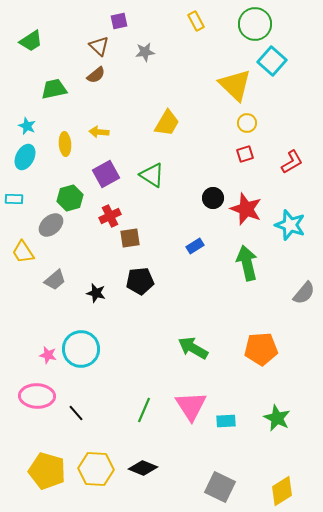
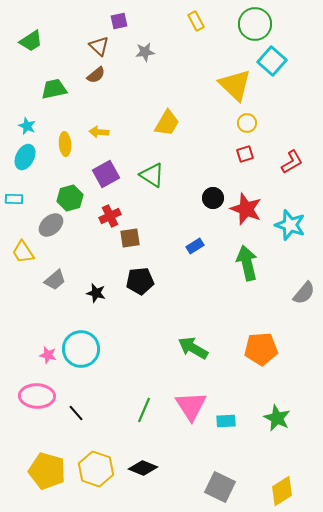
yellow hexagon at (96, 469): rotated 16 degrees clockwise
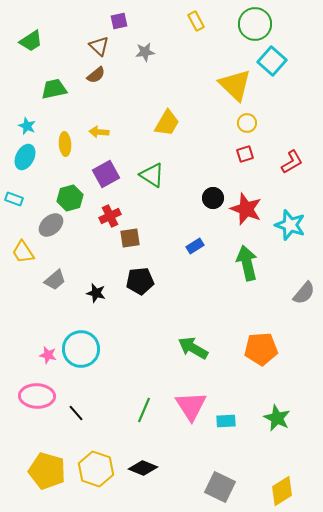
cyan rectangle at (14, 199): rotated 18 degrees clockwise
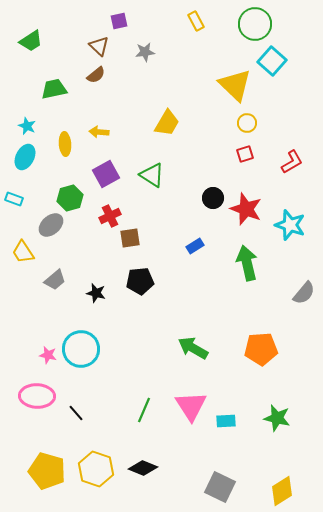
green star at (277, 418): rotated 12 degrees counterclockwise
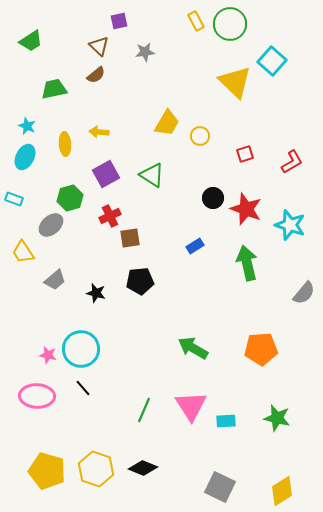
green circle at (255, 24): moved 25 px left
yellow triangle at (235, 85): moved 3 px up
yellow circle at (247, 123): moved 47 px left, 13 px down
black line at (76, 413): moved 7 px right, 25 px up
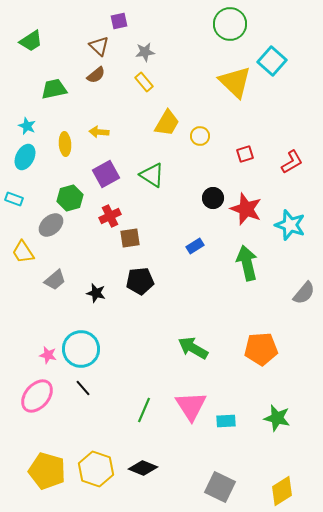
yellow rectangle at (196, 21): moved 52 px left, 61 px down; rotated 12 degrees counterclockwise
pink ellipse at (37, 396): rotated 52 degrees counterclockwise
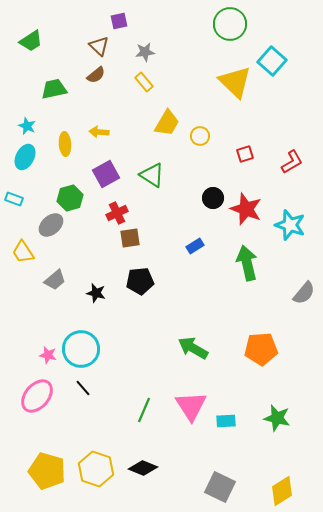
red cross at (110, 216): moved 7 px right, 3 px up
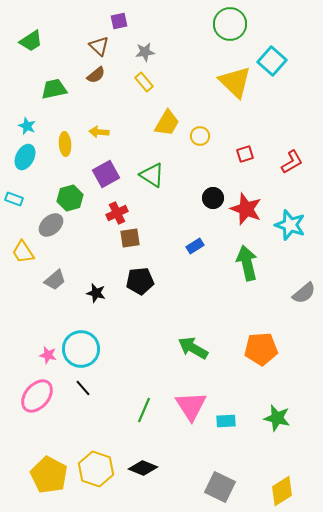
gray semicircle at (304, 293): rotated 10 degrees clockwise
yellow pentagon at (47, 471): moved 2 px right, 4 px down; rotated 12 degrees clockwise
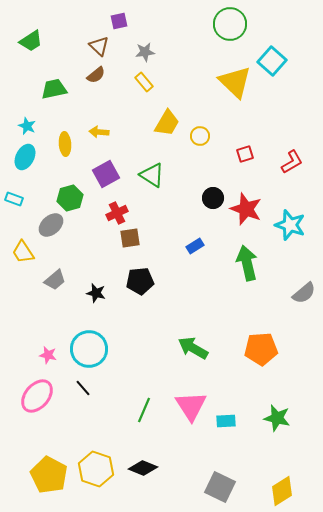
cyan circle at (81, 349): moved 8 px right
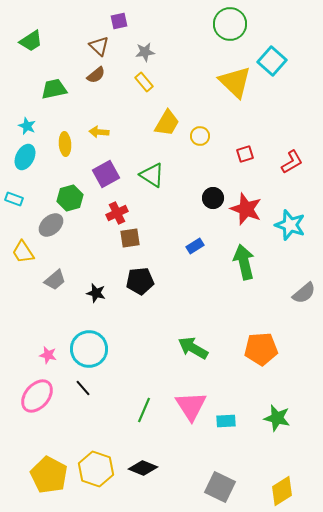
green arrow at (247, 263): moved 3 px left, 1 px up
